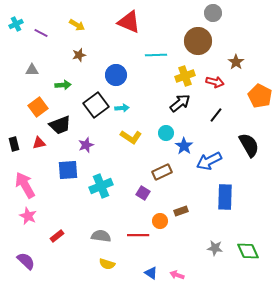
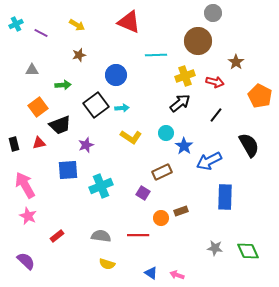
orange circle at (160, 221): moved 1 px right, 3 px up
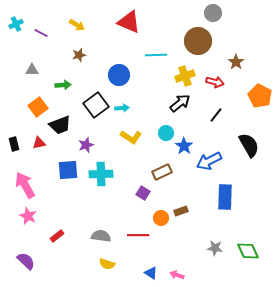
blue circle at (116, 75): moved 3 px right
cyan cross at (101, 186): moved 12 px up; rotated 20 degrees clockwise
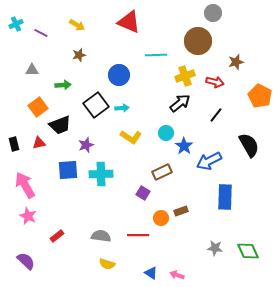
brown star at (236, 62): rotated 21 degrees clockwise
